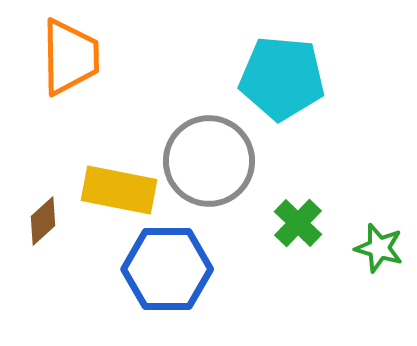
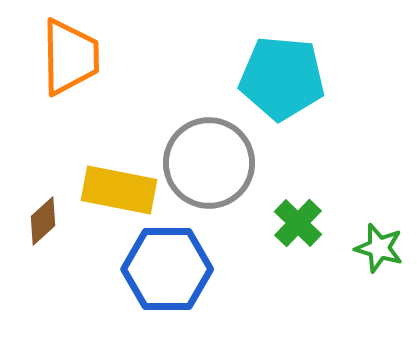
gray circle: moved 2 px down
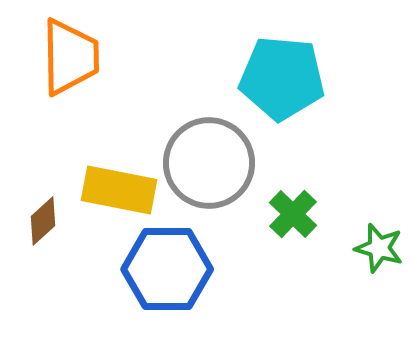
green cross: moved 5 px left, 9 px up
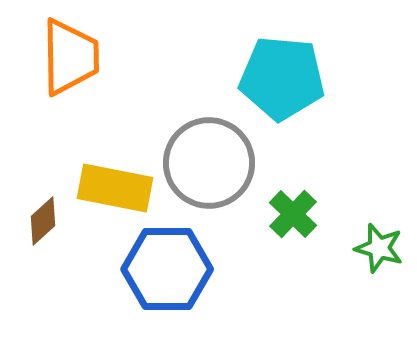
yellow rectangle: moved 4 px left, 2 px up
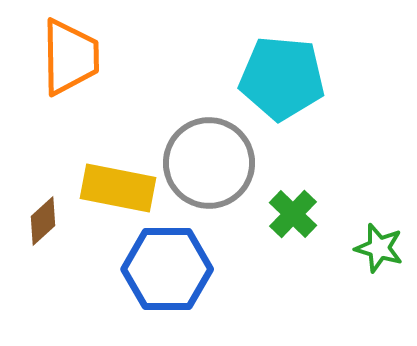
yellow rectangle: moved 3 px right
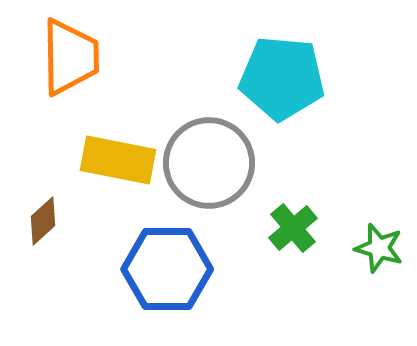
yellow rectangle: moved 28 px up
green cross: moved 14 px down; rotated 6 degrees clockwise
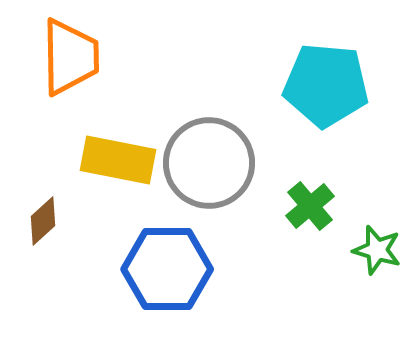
cyan pentagon: moved 44 px right, 7 px down
green cross: moved 17 px right, 22 px up
green star: moved 2 px left, 2 px down
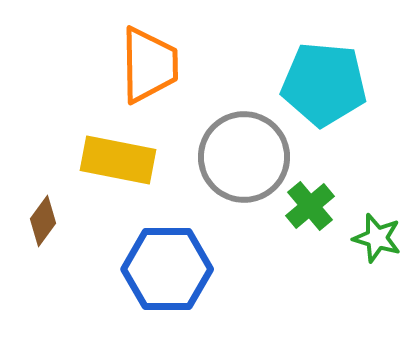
orange trapezoid: moved 79 px right, 8 px down
cyan pentagon: moved 2 px left, 1 px up
gray circle: moved 35 px right, 6 px up
brown diamond: rotated 12 degrees counterclockwise
green star: moved 12 px up
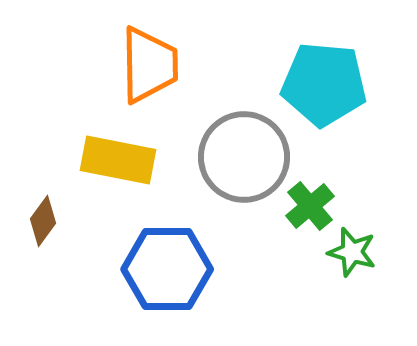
green star: moved 25 px left, 14 px down
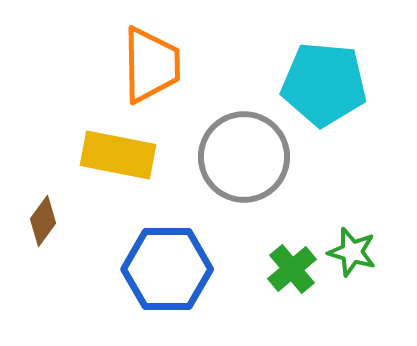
orange trapezoid: moved 2 px right
yellow rectangle: moved 5 px up
green cross: moved 18 px left, 63 px down
